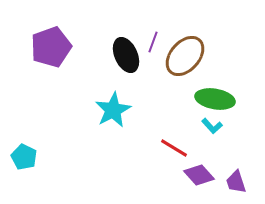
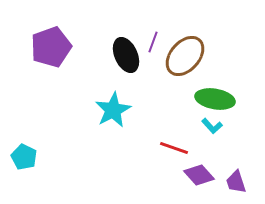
red line: rotated 12 degrees counterclockwise
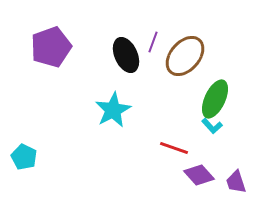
green ellipse: rotated 75 degrees counterclockwise
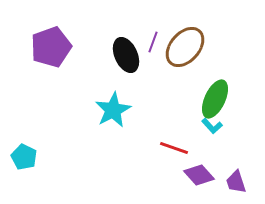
brown ellipse: moved 9 px up
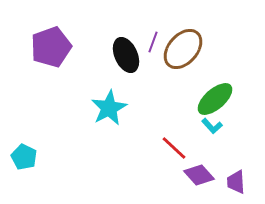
brown ellipse: moved 2 px left, 2 px down
green ellipse: rotated 24 degrees clockwise
cyan star: moved 4 px left, 2 px up
red line: rotated 24 degrees clockwise
purple trapezoid: rotated 15 degrees clockwise
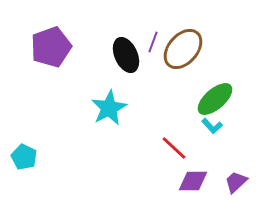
purple diamond: moved 6 px left, 6 px down; rotated 48 degrees counterclockwise
purple trapezoid: rotated 50 degrees clockwise
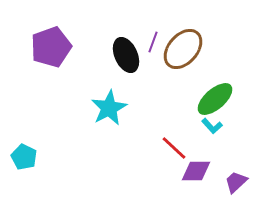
purple diamond: moved 3 px right, 10 px up
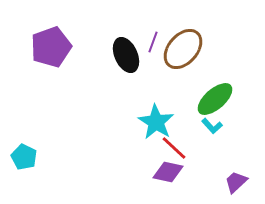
cyan star: moved 47 px right, 14 px down; rotated 12 degrees counterclockwise
purple diamond: moved 28 px left, 1 px down; rotated 12 degrees clockwise
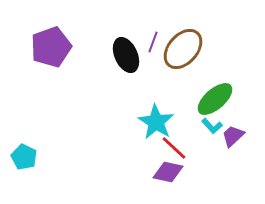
purple trapezoid: moved 3 px left, 46 px up
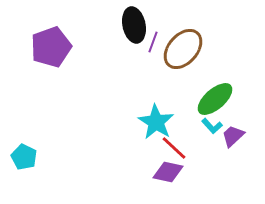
black ellipse: moved 8 px right, 30 px up; rotated 12 degrees clockwise
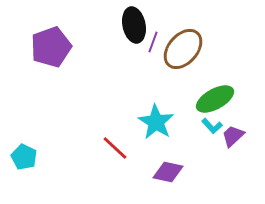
green ellipse: rotated 12 degrees clockwise
red line: moved 59 px left
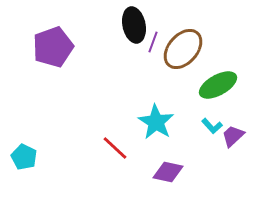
purple pentagon: moved 2 px right
green ellipse: moved 3 px right, 14 px up
